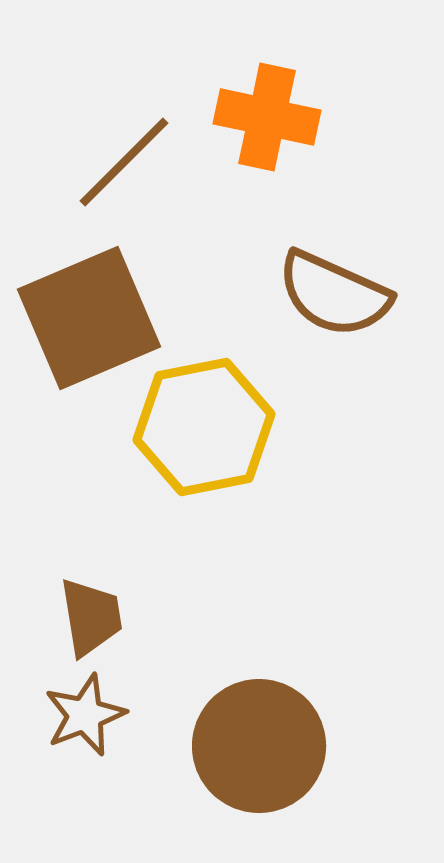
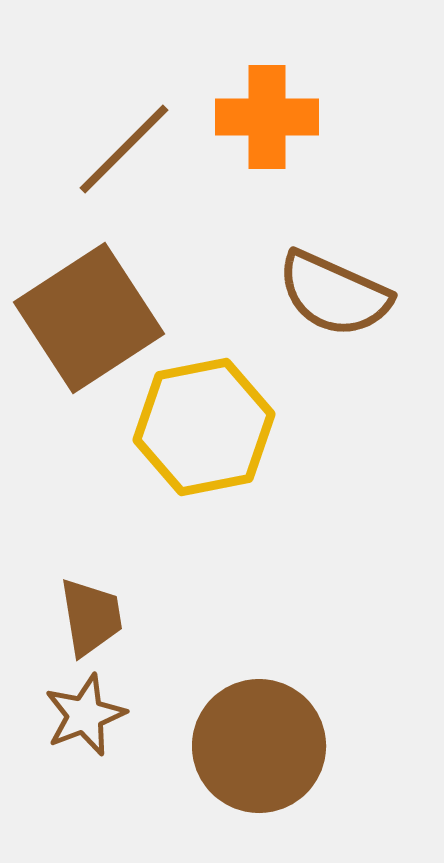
orange cross: rotated 12 degrees counterclockwise
brown line: moved 13 px up
brown square: rotated 10 degrees counterclockwise
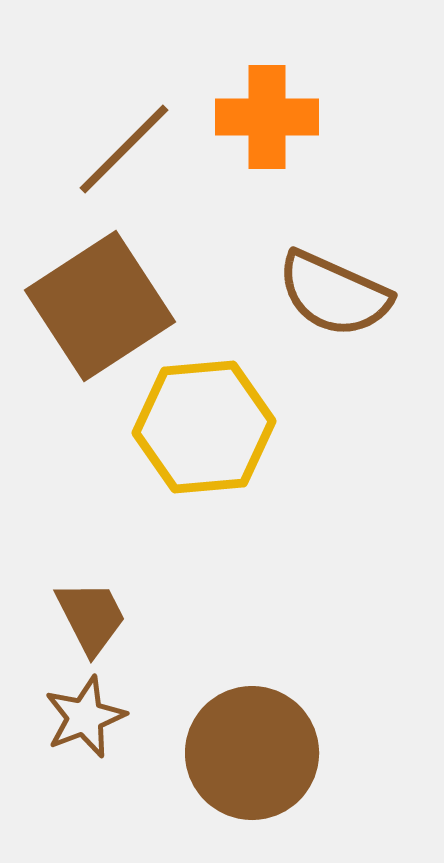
brown square: moved 11 px right, 12 px up
yellow hexagon: rotated 6 degrees clockwise
brown trapezoid: rotated 18 degrees counterclockwise
brown star: moved 2 px down
brown circle: moved 7 px left, 7 px down
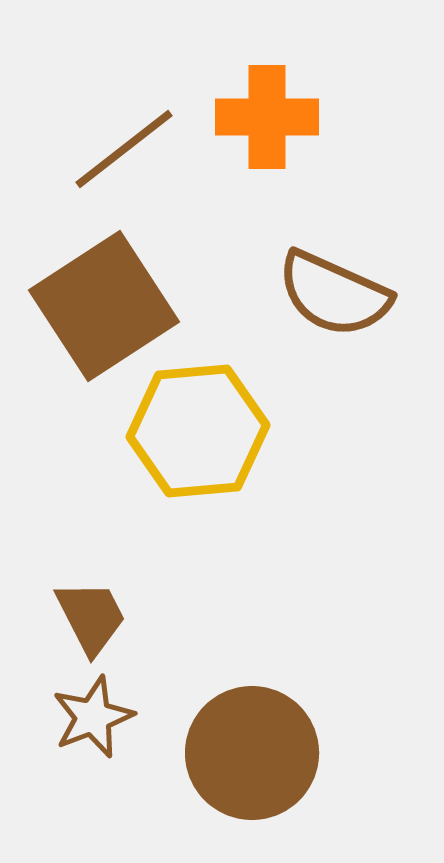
brown line: rotated 7 degrees clockwise
brown square: moved 4 px right
yellow hexagon: moved 6 px left, 4 px down
brown star: moved 8 px right
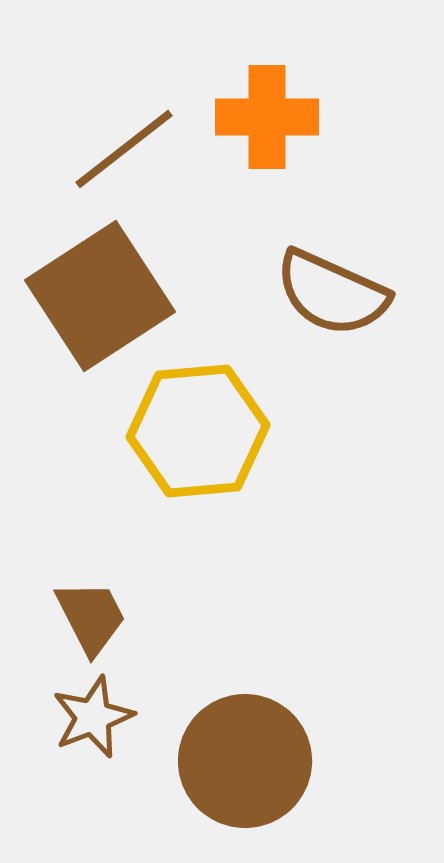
brown semicircle: moved 2 px left, 1 px up
brown square: moved 4 px left, 10 px up
brown circle: moved 7 px left, 8 px down
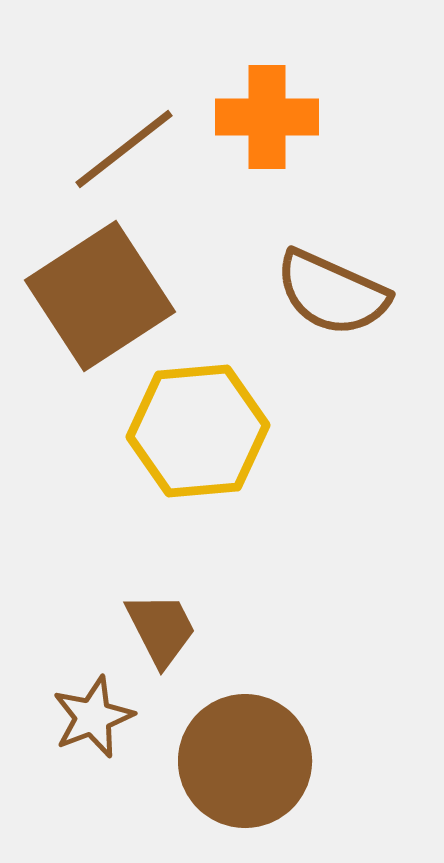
brown trapezoid: moved 70 px right, 12 px down
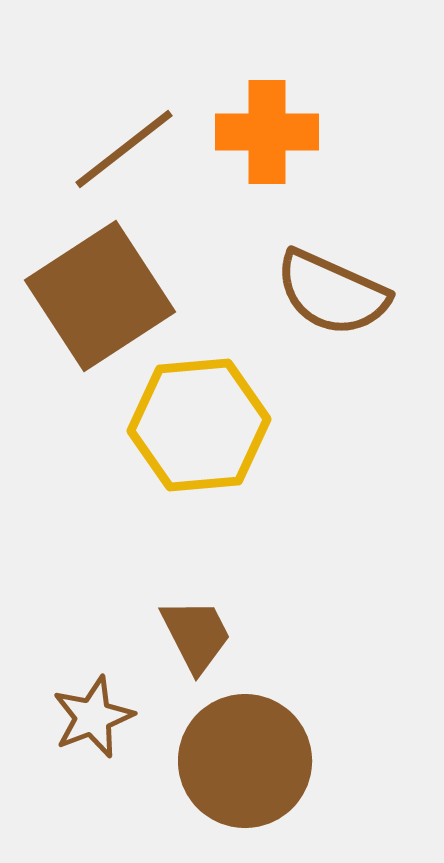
orange cross: moved 15 px down
yellow hexagon: moved 1 px right, 6 px up
brown trapezoid: moved 35 px right, 6 px down
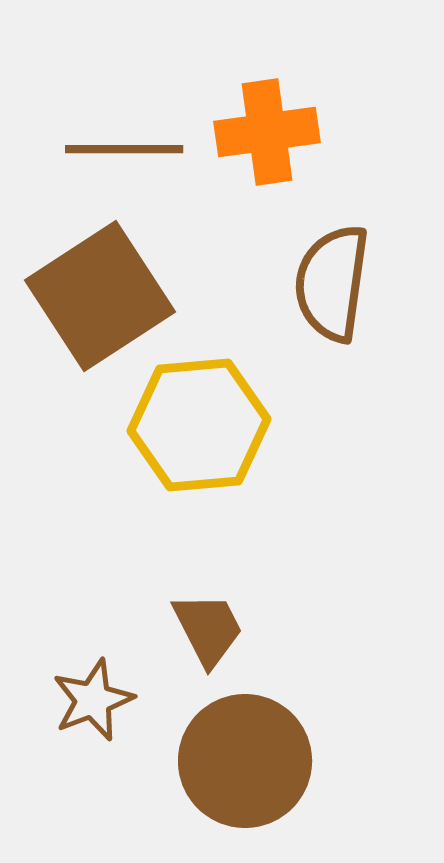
orange cross: rotated 8 degrees counterclockwise
brown line: rotated 38 degrees clockwise
brown semicircle: moved 10 px up; rotated 74 degrees clockwise
brown trapezoid: moved 12 px right, 6 px up
brown star: moved 17 px up
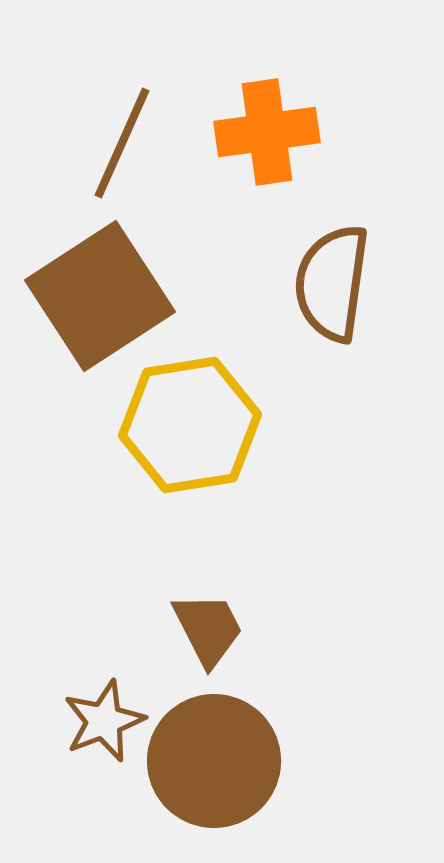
brown line: moved 2 px left, 6 px up; rotated 66 degrees counterclockwise
yellow hexagon: moved 9 px left; rotated 4 degrees counterclockwise
brown star: moved 11 px right, 21 px down
brown circle: moved 31 px left
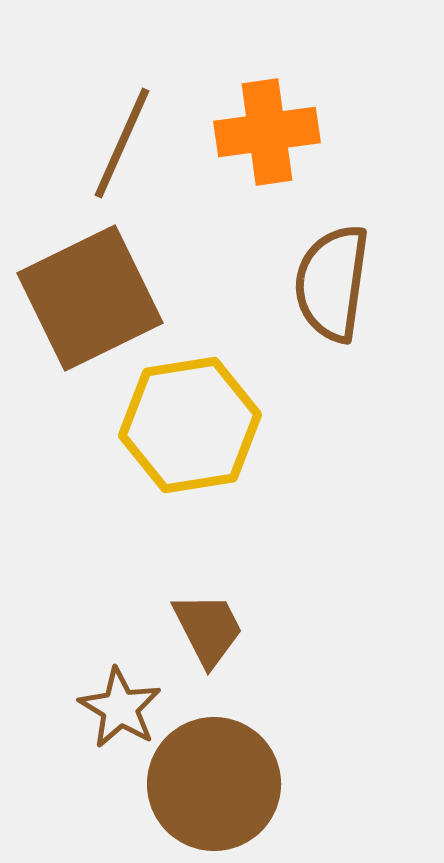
brown square: moved 10 px left, 2 px down; rotated 7 degrees clockwise
brown star: moved 16 px right, 13 px up; rotated 20 degrees counterclockwise
brown circle: moved 23 px down
